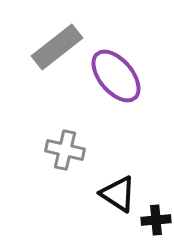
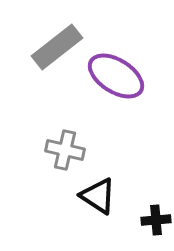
purple ellipse: rotated 18 degrees counterclockwise
black triangle: moved 20 px left, 2 px down
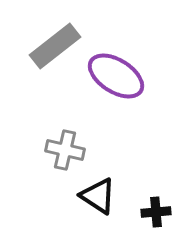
gray rectangle: moved 2 px left, 1 px up
black cross: moved 8 px up
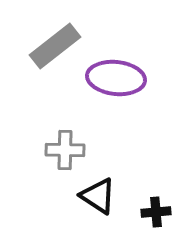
purple ellipse: moved 2 px down; rotated 26 degrees counterclockwise
gray cross: rotated 12 degrees counterclockwise
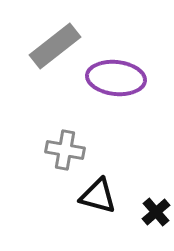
gray cross: rotated 9 degrees clockwise
black triangle: rotated 18 degrees counterclockwise
black cross: rotated 36 degrees counterclockwise
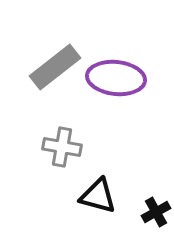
gray rectangle: moved 21 px down
gray cross: moved 3 px left, 3 px up
black cross: rotated 12 degrees clockwise
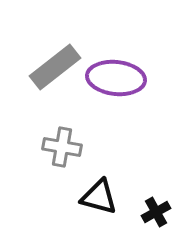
black triangle: moved 1 px right, 1 px down
